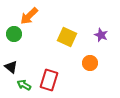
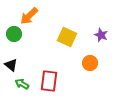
black triangle: moved 2 px up
red rectangle: moved 1 px down; rotated 10 degrees counterclockwise
green arrow: moved 2 px left, 1 px up
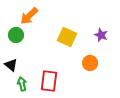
green circle: moved 2 px right, 1 px down
green arrow: rotated 48 degrees clockwise
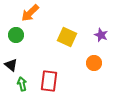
orange arrow: moved 1 px right, 3 px up
orange circle: moved 4 px right
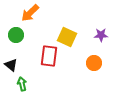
purple star: rotated 24 degrees counterclockwise
red rectangle: moved 25 px up
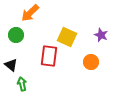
purple star: rotated 24 degrees clockwise
orange circle: moved 3 px left, 1 px up
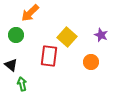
yellow square: rotated 18 degrees clockwise
